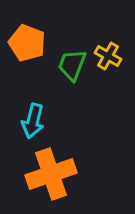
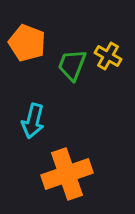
orange cross: moved 16 px right
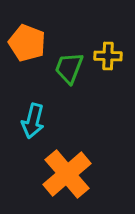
yellow cross: rotated 28 degrees counterclockwise
green trapezoid: moved 3 px left, 3 px down
orange cross: rotated 21 degrees counterclockwise
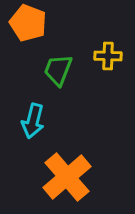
orange pentagon: moved 1 px right, 20 px up
green trapezoid: moved 11 px left, 2 px down
orange cross: moved 3 px down
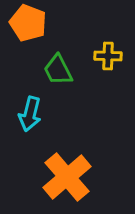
green trapezoid: rotated 48 degrees counterclockwise
cyan arrow: moved 3 px left, 7 px up
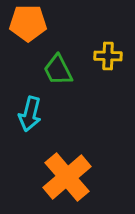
orange pentagon: rotated 21 degrees counterclockwise
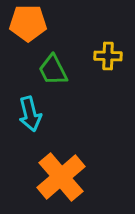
green trapezoid: moved 5 px left
cyan arrow: rotated 28 degrees counterclockwise
orange cross: moved 6 px left
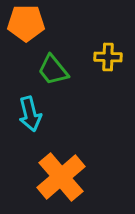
orange pentagon: moved 2 px left
yellow cross: moved 1 px down
green trapezoid: rotated 12 degrees counterclockwise
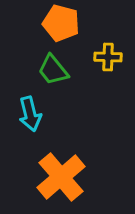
orange pentagon: moved 35 px right; rotated 15 degrees clockwise
